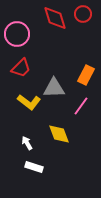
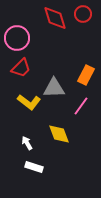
pink circle: moved 4 px down
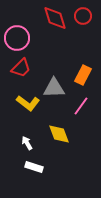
red circle: moved 2 px down
orange rectangle: moved 3 px left
yellow L-shape: moved 1 px left, 1 px down
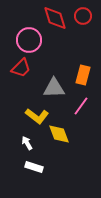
pink circle: moved 12 px right, 2 px down
orange rectangle: rotated 12 degrees counterclockwise
yellow L-shape: moved 9 px right, 13 px down
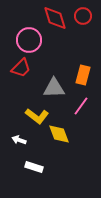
white arrow: moved 8 px left, 3 px up; rotated 40 degrees counterclockwise
